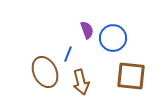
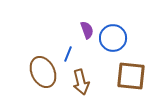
brown ellipse: moved 2 px left
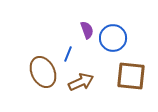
brown arrow: rotated 100 degrees counterclockwise
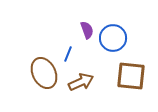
brown ellipse: moved 1 px right, 1 px down
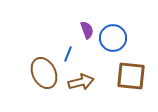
brown arrow: rotated 10 degrees clockwise
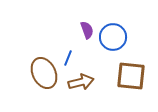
blue circle: moved 1 px up
blue line: moved 4 px down
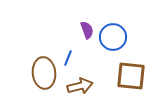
brown ellipse: rotated 20 degrees clockwise
brown arrow: moved 1 px left, 4 px down
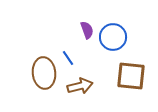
blue line: rotated 56 degrees counterclockwise
